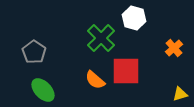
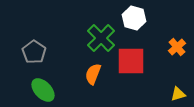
orange cross: moved 3 px right, 1 px up
red square: moved 5 px right, 10 px up
orange semicircle: moved 2 px left, 6 px up; rotated 70 degrees clockwise
yellow triangle: moved 2 px left
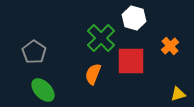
orange cross: moved 7 px left, 1 px up
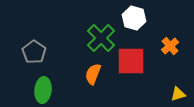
green ellipse: rotated 50 degrees clockwise
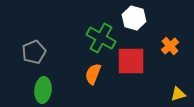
green cross: rotated 16 degrees counterclockwise
gray pentagon: rotated 15 degrees clockwise
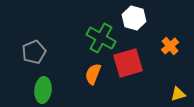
red square: moved 3 px left, 2 px down; rotated 16 degrees counterclockwise
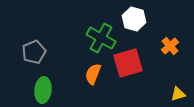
white hexagon: moved 1 px down
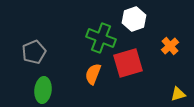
white hexagon: rotated 25 degrees clockwise
green cross: rotated 8 degrees counterclockwise
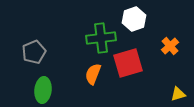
green cross: rotated 28 degrees counterclockwise
